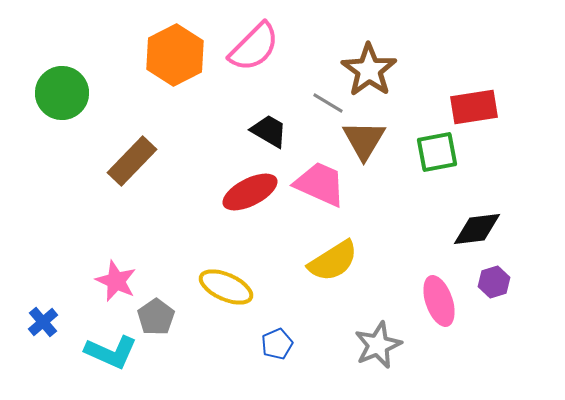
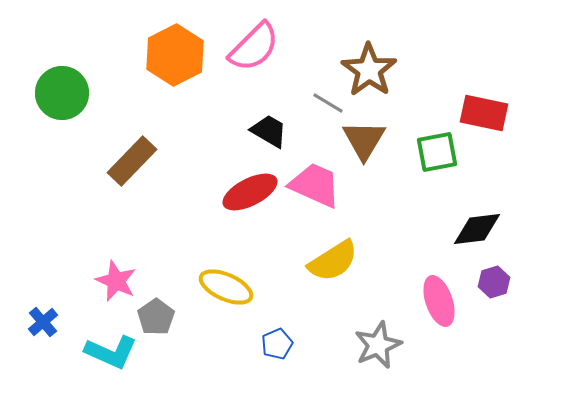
red rectangle: moved 10 px right, 6 px down; rotated 21 degrees clockwise
pink trapezoid: moved 5 px left, 1 px down
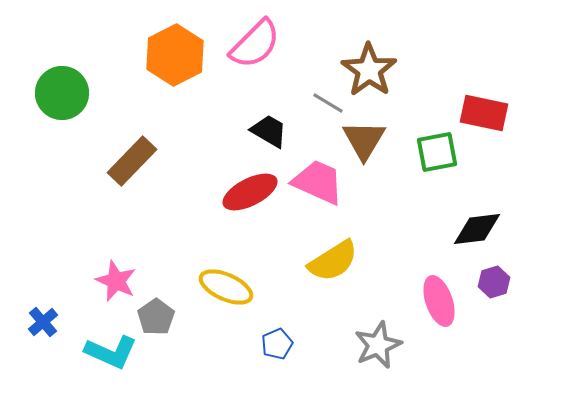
pink semicircle: moved 1 px right, 3 px up
pink trapezoid: moved 3 px right, 3 px up
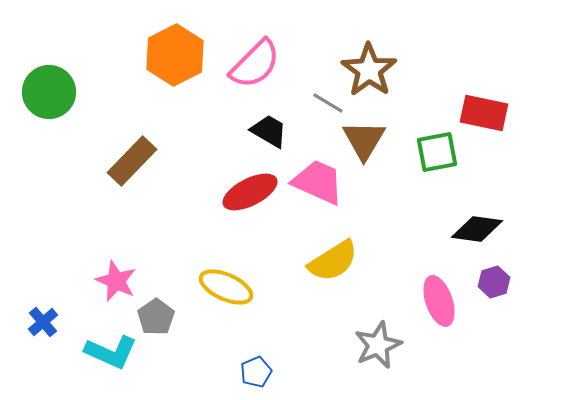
pink semicircle: moved 20 px down
green circle: moved 13 px left, 1 px up
black diamond: rotated 15 degrees clockwise
blue pentagon: moved 21 px left, 28 px down
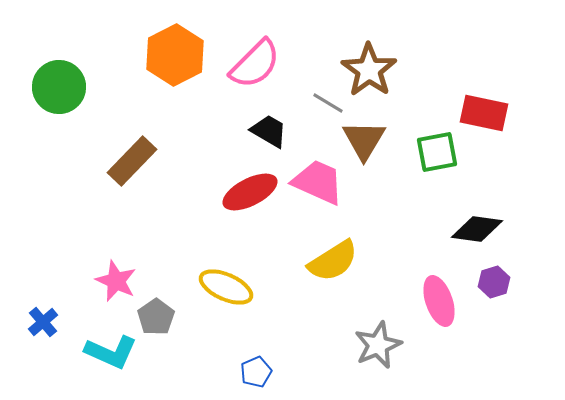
green circle: moved 10 px right, 5 px up
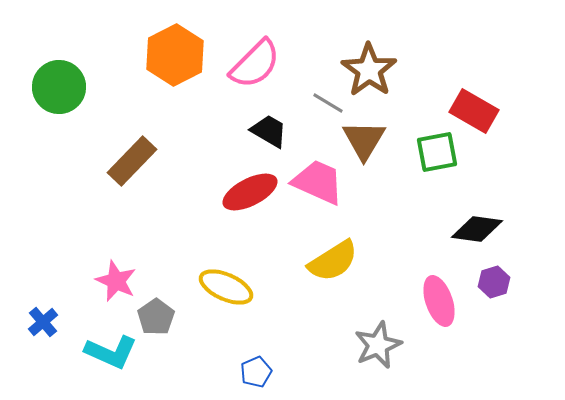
red rectangle: moved 10 px left, 2 px up; rotated 18 degrees clockwise
